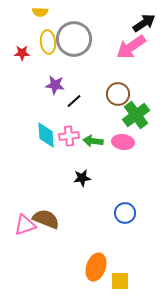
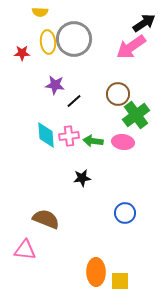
pink triangle: moved 25 px down; rotated 25 degrees clockwise
orange ellipse: moved 5 px down; rotated 20 degrees counterclockwise
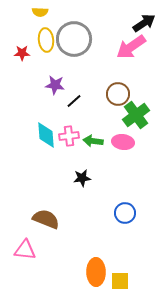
yellow ellipse: moved 2 px left, 2 px up
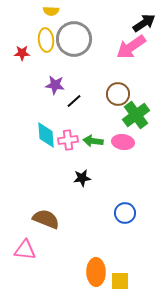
yellow semicircle: moved 11 px right, 1 px up
pink cross: moved 1 px left, 4 px down
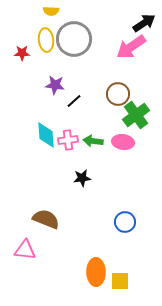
blue circle: moved 9 px down
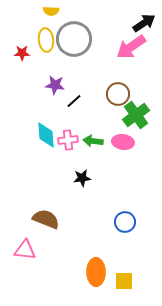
yellow square: moved 4 px right
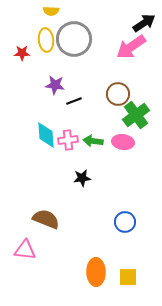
black line: rotated 21 degrees clockwise
yellow square: moved 4 px right, 4 px up
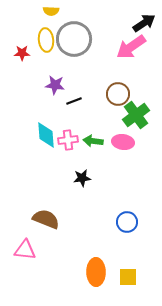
blue circle: moved 2 px right
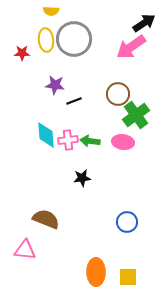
green arrow: moved 3 px left
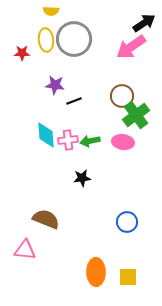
brown circle: moved 4 px right, 2 px down
green arrow: rotated 18 degrees counterclockwise
